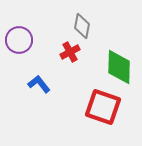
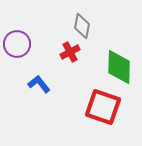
purple circle: moved 2 px left, 4 px down
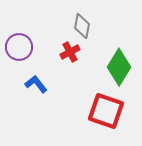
purple circle: moved 2 px right, 3 px down
green diamond: rotated 30 degrees clockwise
blue L-shape: moved 3 px left
red square: moved 3 px right, 4 px down
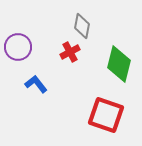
purple circle: moved 1 px left
green diamond: moved 3 px up; rotated 18 degrees counterclockwise
red square: moved 4 px down
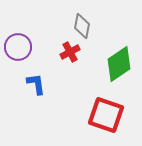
green diamond: rotated 42 degrees clockwise
blue L-shape: rotated 30 degrees clockwise
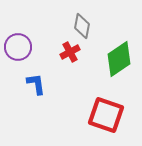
green diamond: moved 5 px up
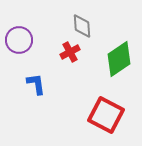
gray diamond: rotated 15 degrees counterclockwise
purple circle: moved 1 px right, 7 px up
red square: rotated 9 degrees clockwise
